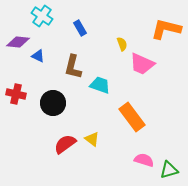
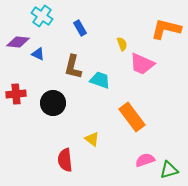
blue triangle: moved 2 px up
cyan trapezoid: moved 5 px up
red cross: rotated 18 degrees counterclockwise
red semicircle: moved 16 px down; rotated 60 degrees counterclockwise
pink semicircle: moved 1 px right; rotated 36 degrees counterclockwise
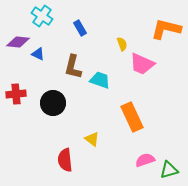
orange rectangle: rotated 12 degrees clockwise
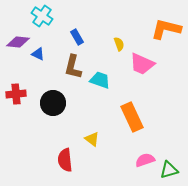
blue rectangle: moved 3 px left, 9 px down
yellow semicircle: moved 3 px left
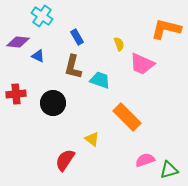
blue triangle: moved 2 px down
orange rectangle: moved 5 px left; rotated 20 degrees counterclockwise
red semicircle: rotated 40 degrees clockwise
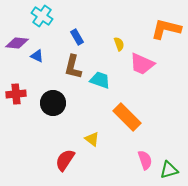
purple diamond: moved 1 px left, 1 px down
blue triangle: moved 1 px left
pink semicircle: rotated 90 degrees clockwise
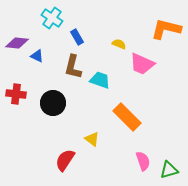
cyan cross: moved 10 px right, 2 px down
yellow semicircle: rotated 48 degrees counterclockwise
red cross: rotated 12 degrees clockwise
pink semicircle: moved 2 px left, 1 px down
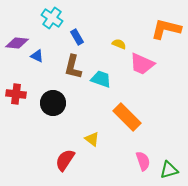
cyan trapezoid: moved 1 px right, 1 px up
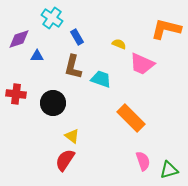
purple diamond: moved 2 px right, 4 px up; rotated 25 degrees counterclockwise
blue triangle: rotated 24 degrees counterclockwise
orange rectangle: moved 4 px right, 1 px down
yellow triangle: moved 20 px left, 3 px up
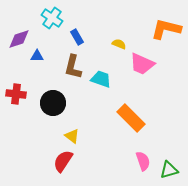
red semicircle: moved 2 px left, 1 px down
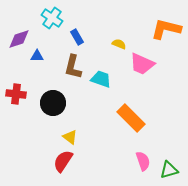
yellow triangle: moved 2 px left, 1 px down
